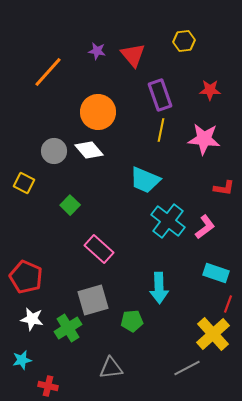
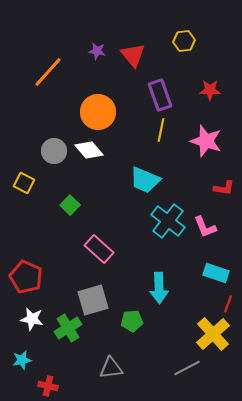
pink star: moved 2 px right, 2 px down; rotated 12 degrees clockwise
pink L-shape: rotated 105 degrees clockwise
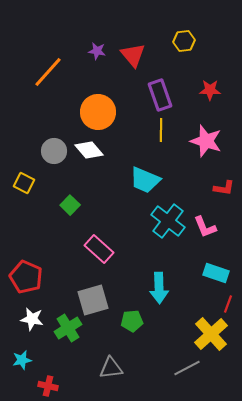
yellow line: rotated 10 degrees counterclockwise
yellow cross: moved 2 px left
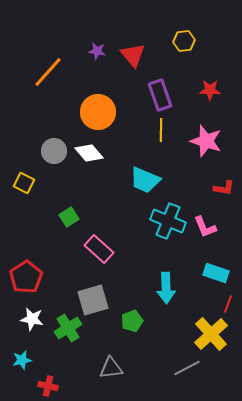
white diamond: moved 3 px down
green square: moved 1 px left, 12 px down; rotated 12 degrees clockwise
cyan cross: rotated 16 degrees counterclockwise
red pentagon: rotated 16 degrees clockwise
cyan arrow: moved 7 px right
green pentagon: rotated 15 degrees counterclockwise
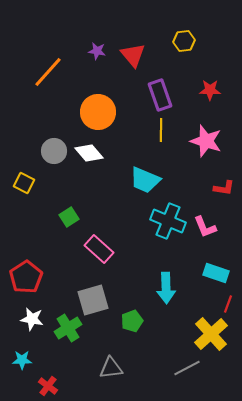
cyan star: rotated 12 degrees clockwise
red cross: rotated 24 degrees clockwise
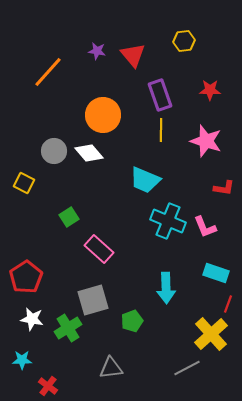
orange circle: moved 5 px right, 3 px down
